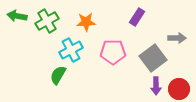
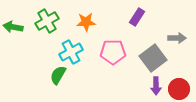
green arrow: moved 4 px left, 11 px down
cyan cross: moved 2 px down
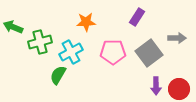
green cross: moved 7 px left, 21 px down; rotated 15 degrees clockwise
green arrow: rotated 12 degrees clockwise
gray square: moved 4 px left, 5 px up
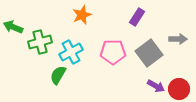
orange star: moved 4 px left, 7 px up; rotated 18 degrees counterclockwise
gray arrow: moved 1 px right, 1 px down
purple arrow: rotated 60 degrees counterclockwise
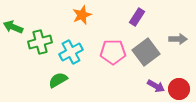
gray square: moved 3 px left, 1 px up
green semicircle: moved 5 px down; rotated 30 degrees clockwise
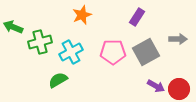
gray square: rotated 8 degrees clockwise
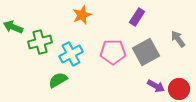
gray arrow: rotated 126 degrees counterclockwise
cyan cross: moved 2 px down
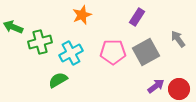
cyan cross: moved 1 px up
purple arrow: rotated 66 degrees counterclockwise
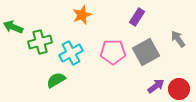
green semicircle: moved 2 px left
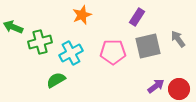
gray square: moved 2 px right, 6 px up; rotated 16 degrees clockwise
